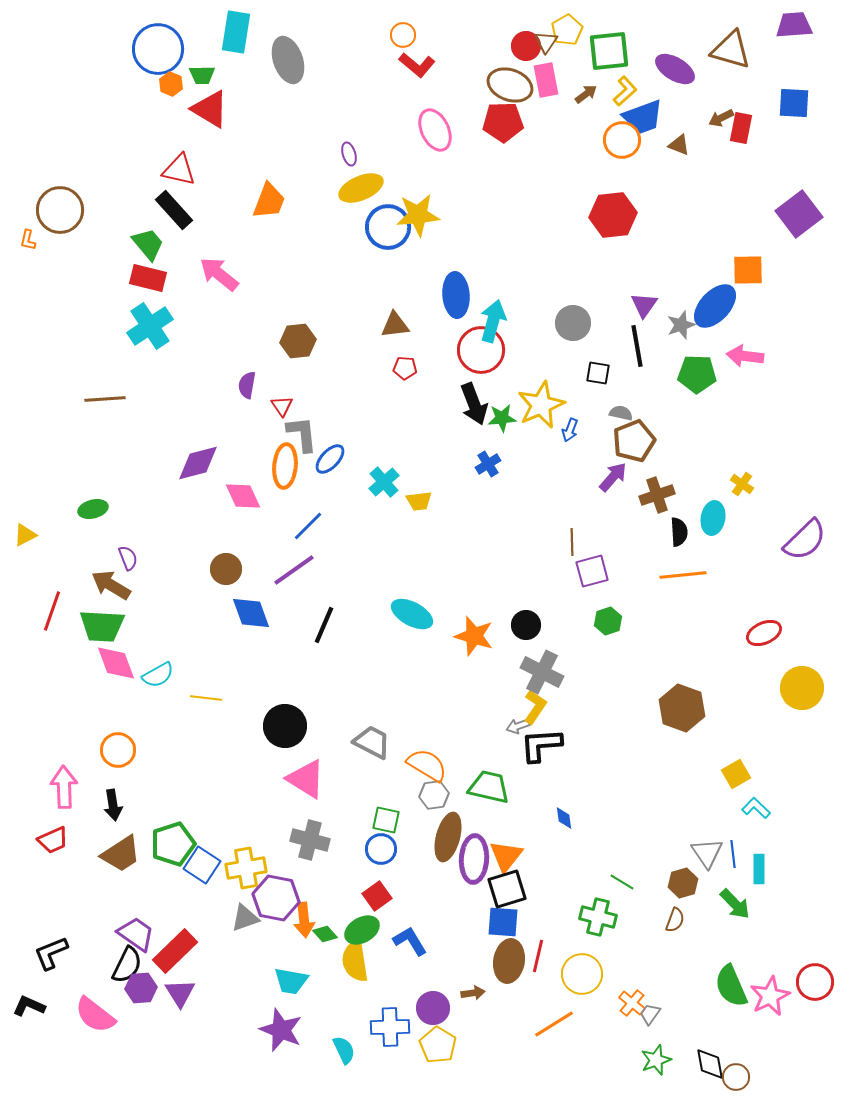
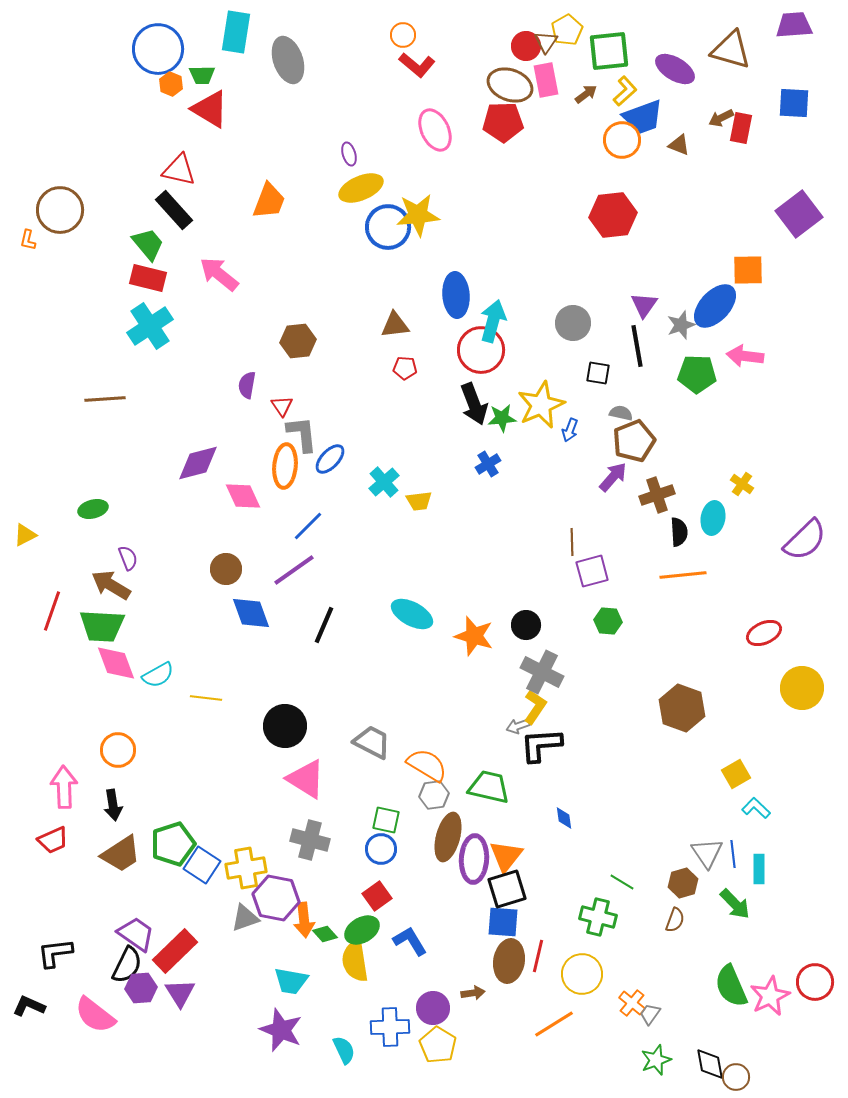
green hexagon at (608, 621): rotated 24 degrees clockwise
black L-shape at (51, 953): moved 4 px right; rotated 15 degrees clockwise
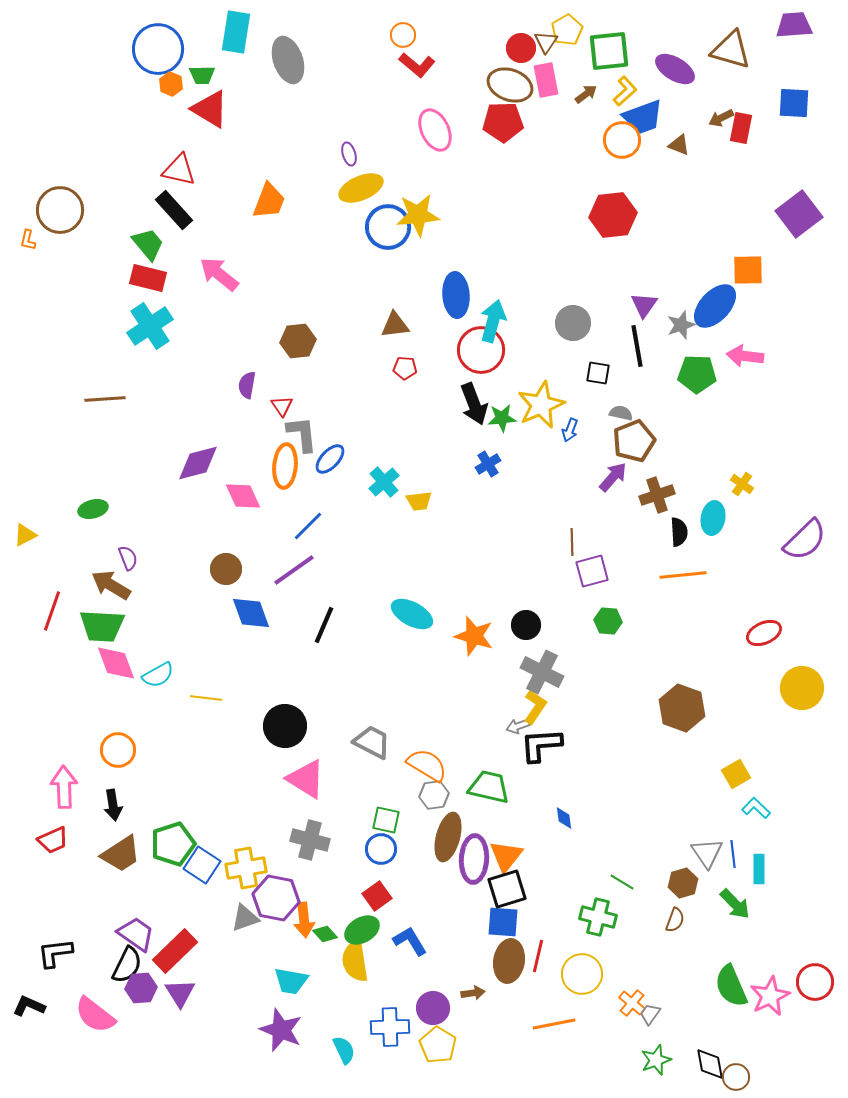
red circle at (526, 46): moved 5 px left, 2 px down
orange line at (554, 1024): rotated 21 degrees clockwise
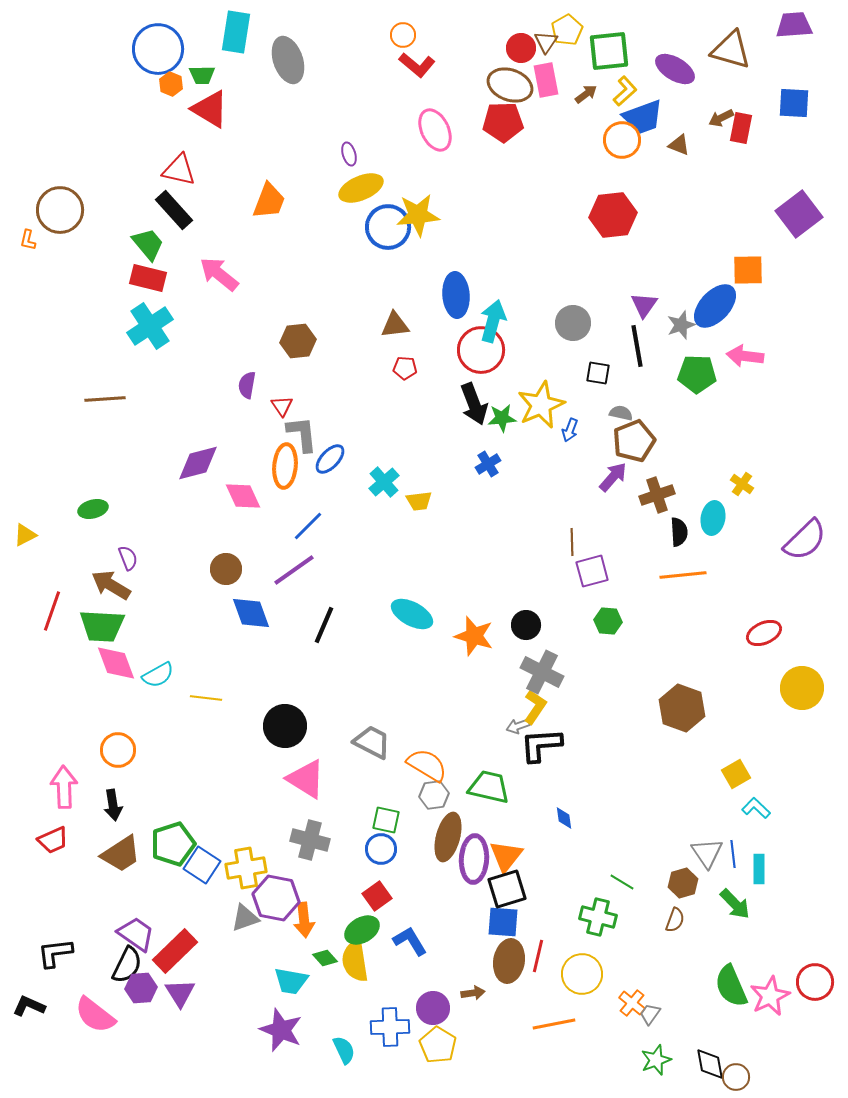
green diamond at (325, 934): moved 24 px down
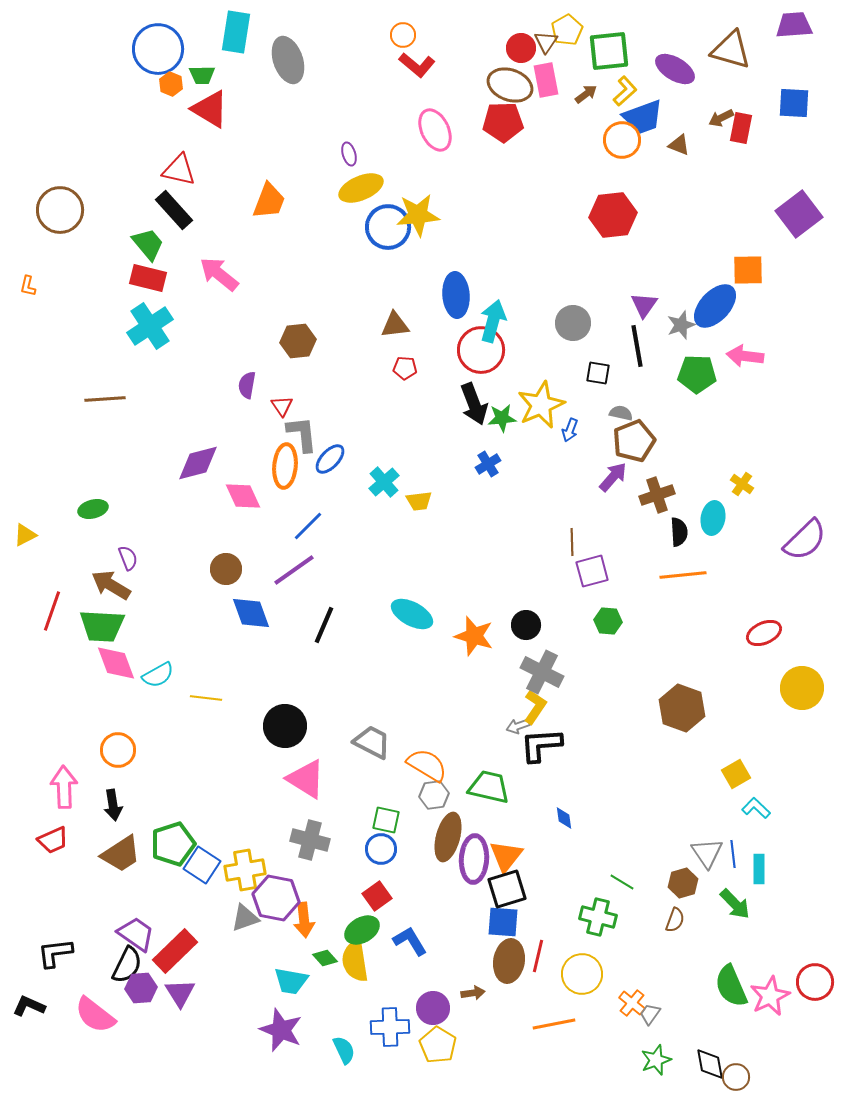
orange L-shape at (28, 240): moved 46 px down
yellow cross at (246, 868): moved 1 px left, 2 px down
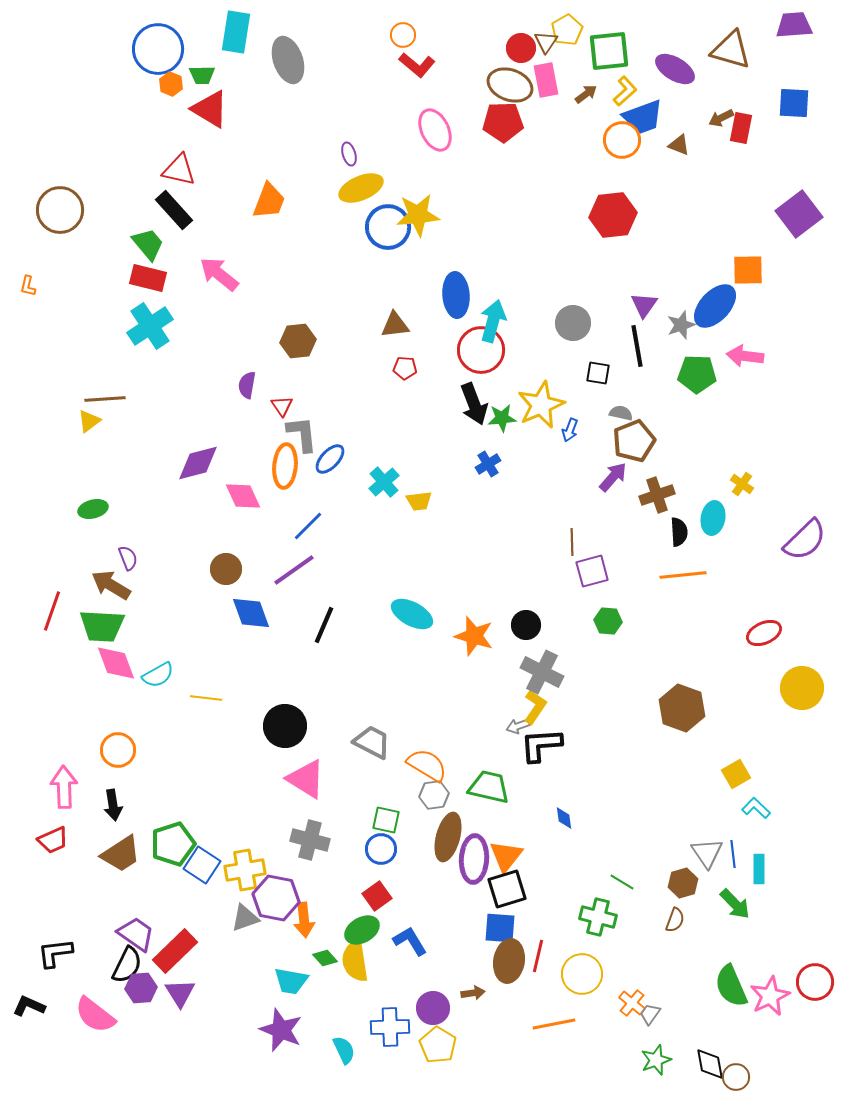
yellow triangle at (25, 535): moved 64 px right, 114 px up; rotated 10 degrees counterclockwise
blue square at (503, 922): moved 3 px left, 6 px down
